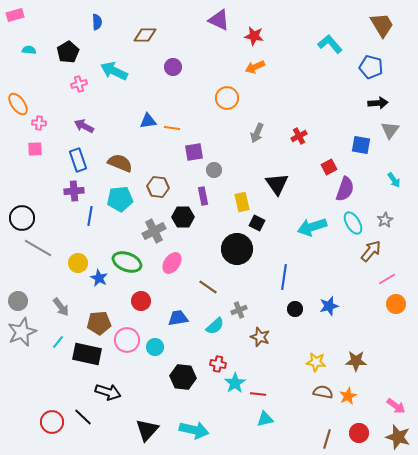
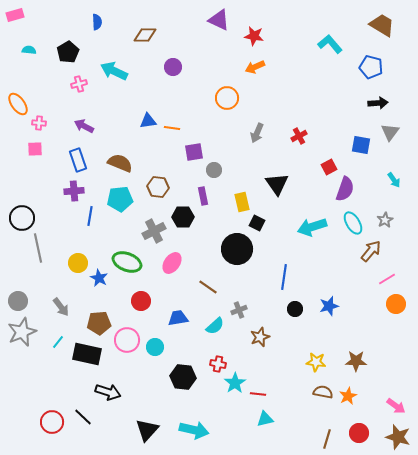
brown trapezoid at (382, 25): rotated 28 degrees counterclockwise
gray triangle at (390, 130): moved 2 px down
gray line at (38, 248): rotated 48 degrees clockwise
brown star at (260, 337): rotated 30 degrees clockwise
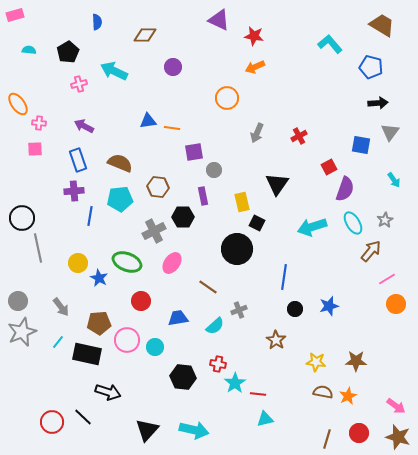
black triangle at (277, 184): rotated 10 degrees clockwise
brown star at (260, 337): moved 16 px right, 3 px down; rotated 18 degrees counterclockwise
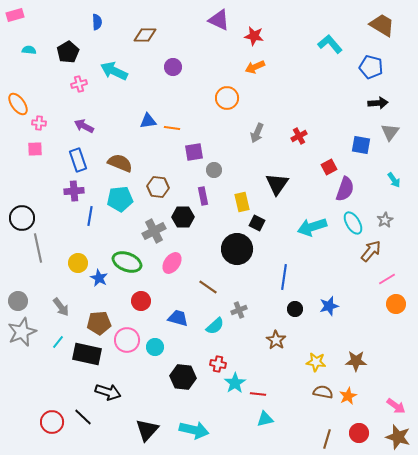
blue trapezoid at (178, 318): rotated 25 degrees clockwise
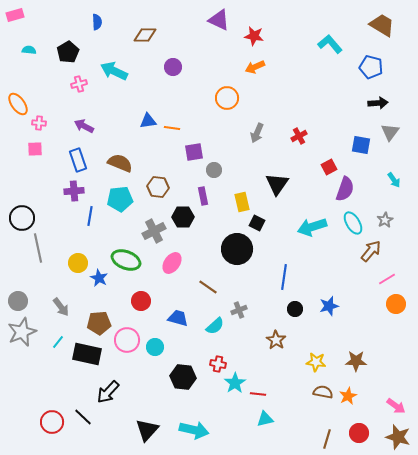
green ellipse at (127, 262): moved 1 px left, 2 px up
black arrow at (108, 392): rotated 115 degrees clockwise
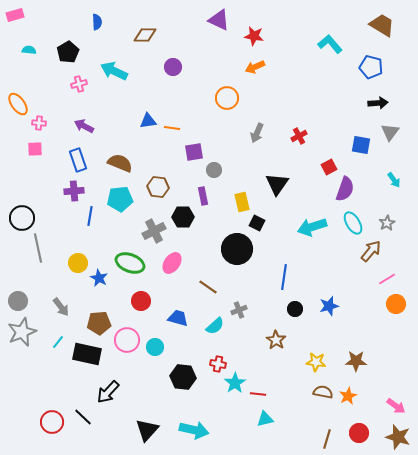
gray star at (385, 220): moved 2 px right, 3 px down
green ellipse at (126, 260): moved 4 px right, 3 px down
